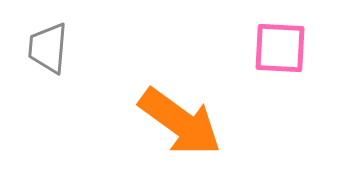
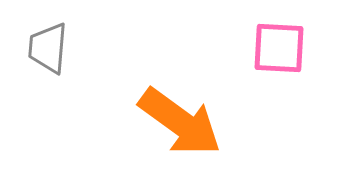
pink square: moved 1 px left
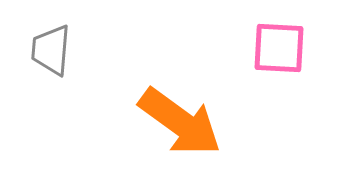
gray trapezoid: moved 3 px right, 2 px down
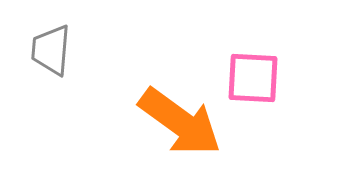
pink square: moved 26 px left, 30 px down
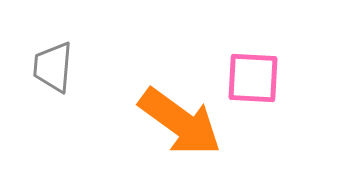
gray trapezoid: moved 2 px right, 17 px down
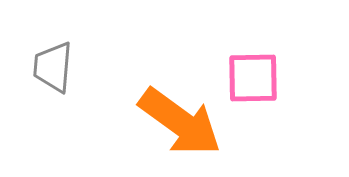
pink square: rotated 4 degrees counterclockwise
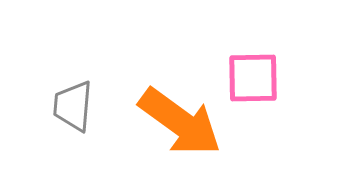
gray trapezoid: moved 20 px right, 39 px down
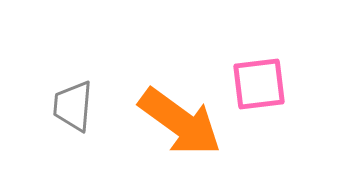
pink square: moved 6 px right, 6 px down; rotated 6 degrees counterclockwise
